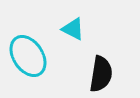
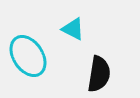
black semicircle: moved 2 px left
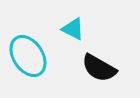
black semicircle: moved 6 px up; rotated 111 degrees clockwise
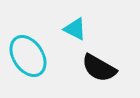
cyan triangle: moved 2 px right
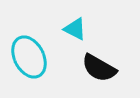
cyan ellipse: moved 1 px right, 1 px down; rotated 6 degrees clockwise
